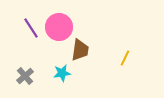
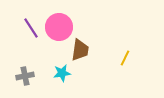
gray cross: rotated 30 degrees clockwise
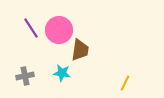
pink circle: moved 3 px down
yellow line: moved 25 px down
cyan star: rotated 18 degrees clockwise
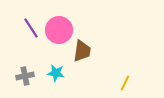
brown trapezoid: moved 2 px right, 1 px down
cyan star: moved 6 px left
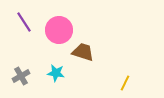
purple line: moved 7 px left, 6 px up
brown trapezoid: moved 1 px right, 1 px down; rotated 80 degrees counterclockwise
gray cross: moved 4 px left; rotated 18 degrees counterclockwise
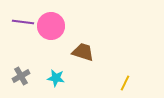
purple line: moved 1 px left; rotated 50 degrees counterclockwise
pink circle: moved 8 px left, 4 px up
cyan star: moved 5 px down
